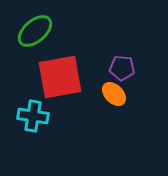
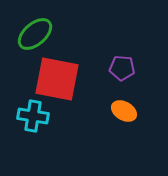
green ellipse: moved 3 px down
red square: moved 3 px left, 2 px down; rotated 21 degrees clockwise
orange ellipse: moved 10 px right, 17 px down; rotated 15 degrees counterclockwise
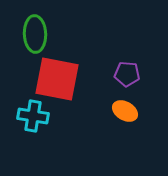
green ellipse: rotated 51 degrees counterclockwise
purple pentagon: moved 5 px right, 6 px down
orange ellipse: moved 1 px right
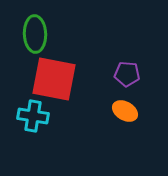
red square: moved 3 px left
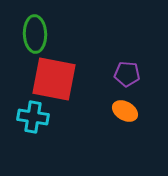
cyan cross: moved 1 px down
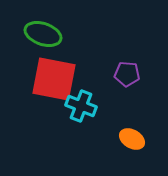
green ellipse: moved 8 px right; rotated 69 degrees counterclockwise
orange ellipse: moved 7 px right, 28 px down
cyan cross: moved 48 px right, 11 px up; rotated 12 degrees clockwise
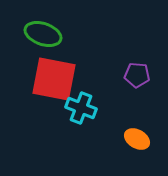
purple pentagon: moved 10 px right, 1 px down
cyan cross: moved 2 px down
orange ellipse: moved 5 px right
